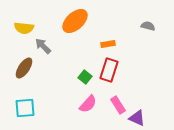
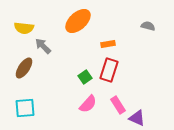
orange ellipse: moved 3 px right
green square: rotated 16 degrees clockwise
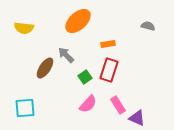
gray arrow: moved 23 px right, 9 px down
brown ellipse: moved 21 px right
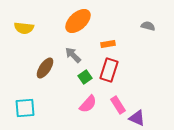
gray arrow: moved 7 px right
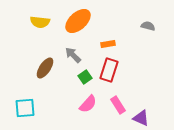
yellow semicircle: moved 16 px right, 6 px up
purple triangle: moved 4 px right
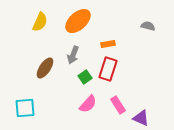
yellow semicircle: rotated 72 degrees counterclockwise
gray arrow: rotated 114 degrees counterclockwise
red rectangle: moved 1 px left, 1 px up
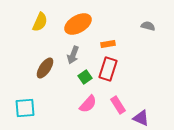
orange ellipse: moved 3 px down; rotated 12 degrees clockwise
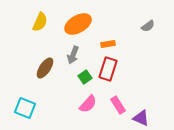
gray semicircle: rotated 128 degrees clockwise
cyan square: rotated 25 degrees clockwise
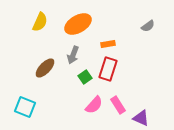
brown ellipse: rotated 10 degrees clockwise
pink semicircle: moved 6 px right, 1 px down
cyan square: moved 1 px up
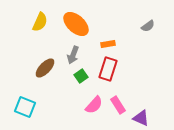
orange ellipse: moved 2 px left; rotated 72 degrees clockwise
green square: moved 4 px left, 1 px up
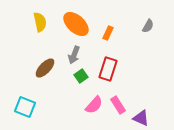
yellow semicircle: rotated 36 degrees counterclockwise
gray semicircle: rotated 24 degrees counterclockwise
orange rectangle: moved 11 px up; rotated 56 degrees counterclockwise
gray arrow: moved 1 px right
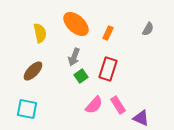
yellow semicircle: moved 11 px down
gray semicircle: moved 3 px down
gray arrow: moved 2 px down
brown ellipse: moved 12 px left, 3 px down
cyan square: moved 2 px right, 2 px down; rotated 10 degrees counterclockwise
